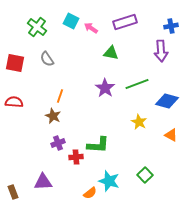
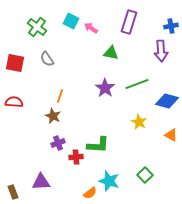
purple rectangle: moved 4 px right; rotated 55 degrees counterclockwise
purple triangle: moved 2 px left
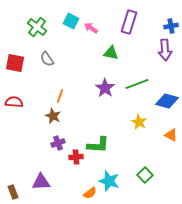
purple arrow: moved 4 px right, 1 px up
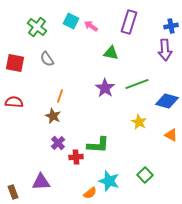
pink arrow: moved 2 px up
purple cross: rotated 24 degrees counterclockwise
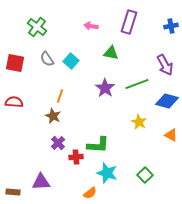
cyan square: moved 40 px down; rotated 14 degrees clockwise
pink arrow: rotated 24 degrees counterclockwise
purple arrow: moved 15 px down; rotated 25 degrees counterclockwise
cyan star: moved 2 px left, 8 px up
brown rectangle: rotated 64 degrees counterclockwise
